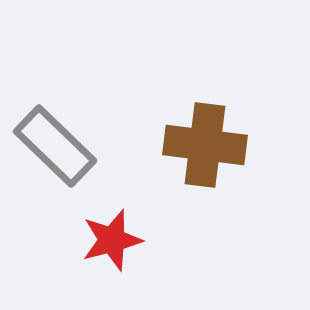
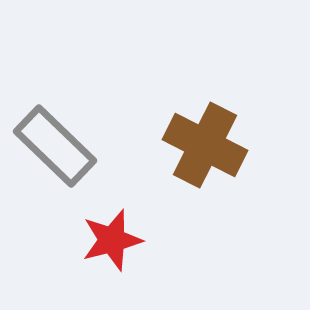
brown cross: rotated 20 degrees clockwise
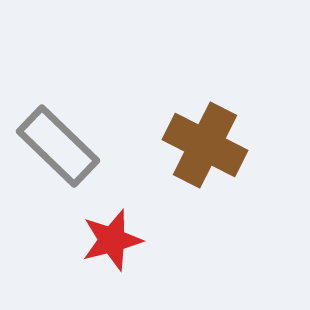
gray rectangle: moved 3 px right
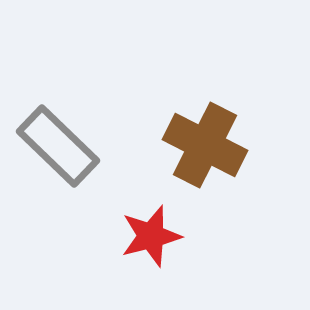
red star: moved 39 px right, 4 px up
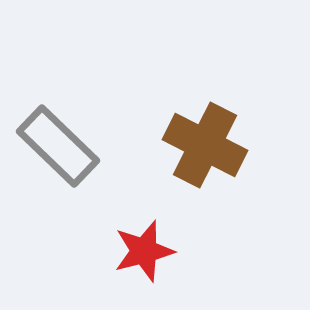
red star: moved 7 px left, 15 px down
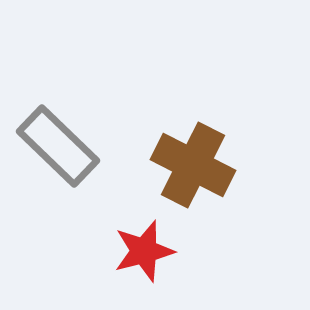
brown cross: moved 12 px left, 20 px down
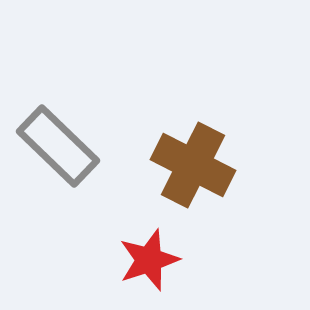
red star: moved 5 px right, 9 px down; rotated 4 degrees counterclockwise
